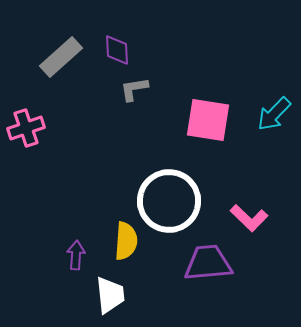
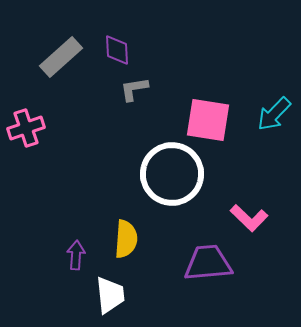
white circle: moved 3 px right, 27 px up
yellow semicircle: moved 2 px up
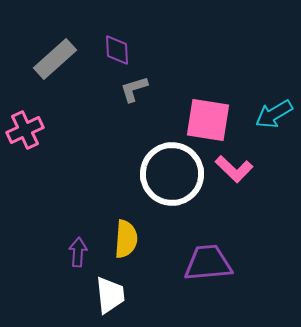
gray rectangle: moved 6 px left, 2 px down
gray L-shape: rotated 8 degrees counterclockwise
cyan arrow: rotated 15 degrees clockwise
pink cross: moved 1 px left, 2 px down; rotated 6 degrees counterclockwise
pink L-shape: moved 15 px left, 49 px up
purple arrow: moved 2 px right, 3 px up
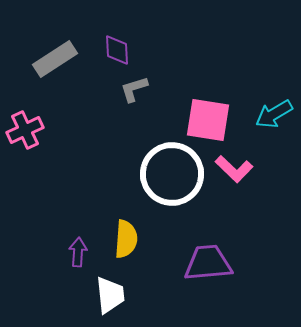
gray rectangle: rotated 9 degrees clockwise
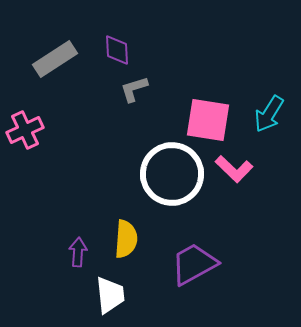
cyan arrow: moved 5 px left; rotated 27 degrees counterclockwise
purple trapezoid: moved 14 px left, 1 px down; rotated 24 degrees counterclockwise
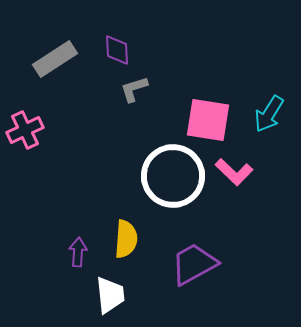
pink L-shape: moved 3 px down
white circle: moved 1 px right, 2 px down
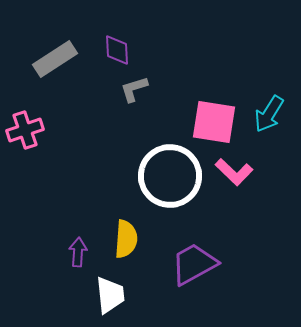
pink square: moved 6 px right, 2 px down
pink cross: rotated 6 degrees clockwise
white circle: moved 3 px left
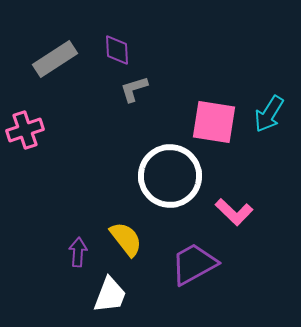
pink L-shape: moved 40 px down
yellow semicircle: rotated 42 degrees counterclockwise
white trapezoid: rotated 27 degrees clockwise
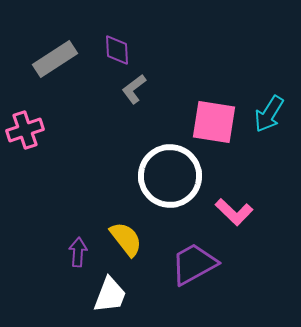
gray L-shape: rotated 20 degrees counterclockwise
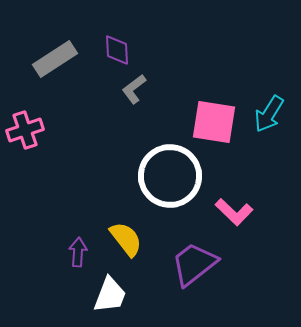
purple trapezoid: rotated 9 degrees counterclockwise
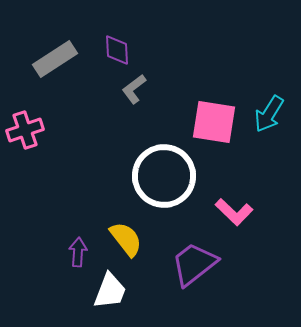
white circle: moved 6 px left
white trapezoid: moved 4 px up
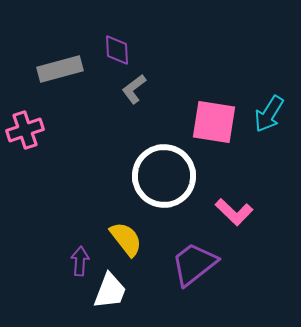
gray rectangle: moved 5 px right, 10 px down; rotated 18 degrees clockwise
purple arrow: moved 2 px right, 9 px down
